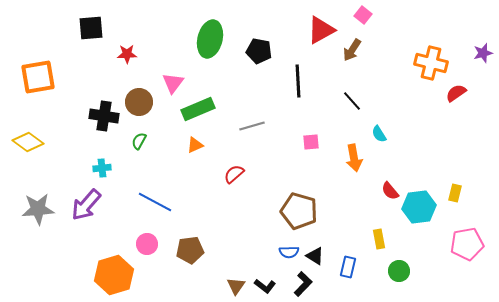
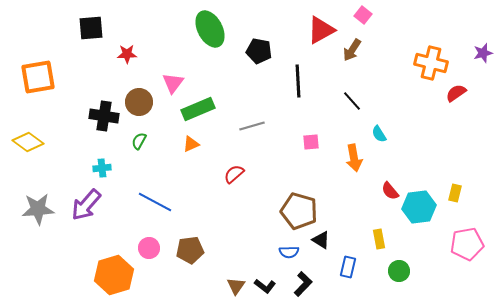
green ellipse at (210, 39): moved 10 px up; rotated 42 degrees counterclockwise
orange triangle at (195, 145): moved 4 px left, 1 px up
pink circle at (147, 244): moved 2 px right, 4 px down
black triangle at (315, 256): moved 6 px right, 16 px up
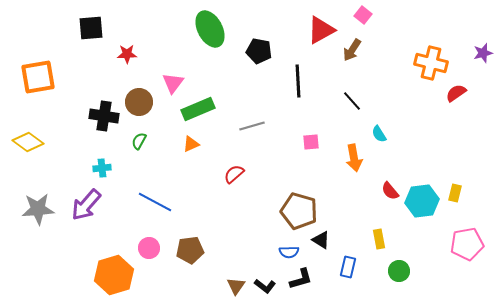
cyan hexagon at (419, 207): moved 3 px right, 6 px up
black L-shape at (303, 284): moved 2 px left, 5 px up; rotated 30 degrees clockwise
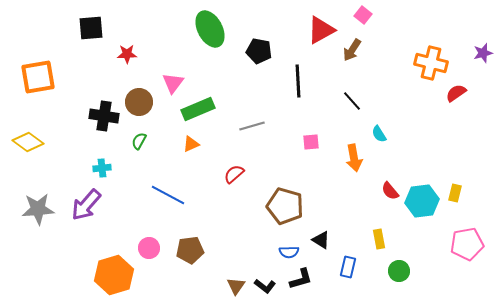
blue line at (155, 202): moved 13 px right, 7 px up
brown pentagon at (299, 211): moved 14 px left, 5 px up
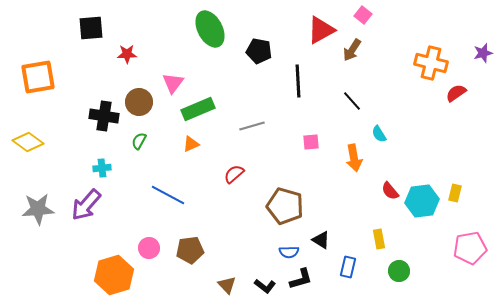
pink pentagon at (467, 244): moved 3 px right, 4 px down
brown triangle at (236, 286): moved 9 px left, 1 px up; rotated 18 degrees counterclockwise
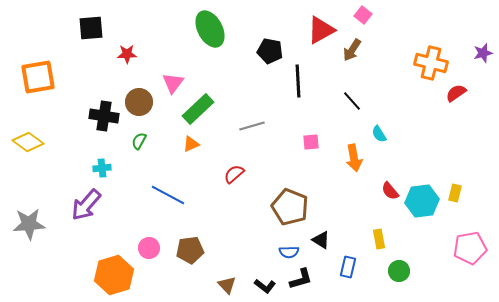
black pentagon at (259, 51): moved 11 px right
green rectangle at (198, 109): rotated 20 degrees counterclockwise
brown pentagon at (285, 206): moved 5 px right, 1 px down; rotated 6 degrees clockwise
gray star at (38, 209): moved 9 px left, 15 px down
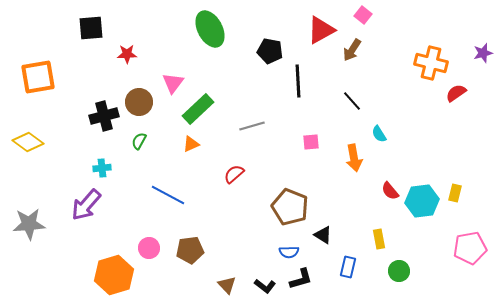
black cross at (104, 116): rotated 24 degrees counterclockwise
black triangle at (321, 240): moved 2 px right, 5 px up
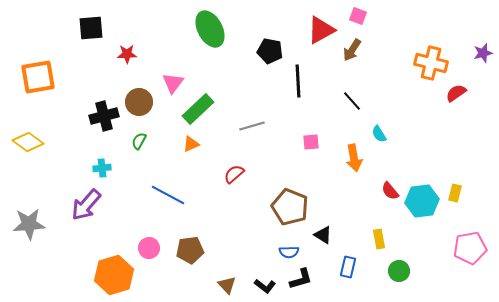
pink square at (363, 15): moved 5 px left, 1 px down; rotated 18 degrees counterclockwise
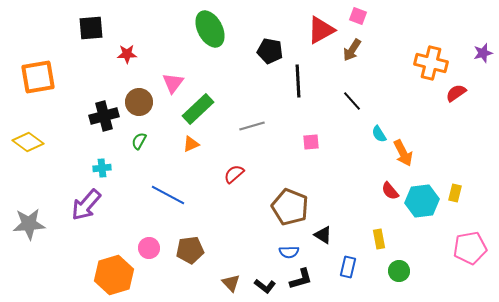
orange arrow at (354, 158): moved 49 px right, 5 px up; rotated 16 degrees counterclockwise
brown triangle at (227, 285): moved 4 px right, 2 px up
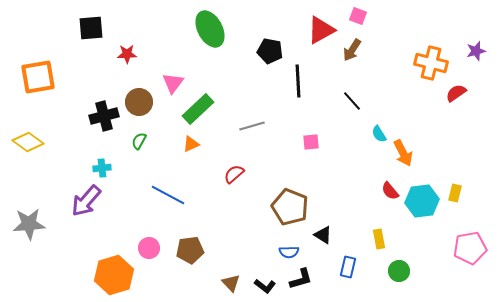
purple star at (483, 53): moved 7 px left, 2 px up
purple arrow at (86, 205): moved 4 px up
